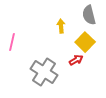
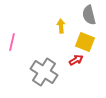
yellow square: rotated 24 degrees counterclockwise
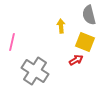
gray cross: moved 9 px left, 1 px up
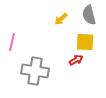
yellow arrow: moved 7 px up; rotated 128 degrees counterclockwise
yellow square: rotated 18 degrees counterclockwise
gray cross: rotated 24 degrees counterclockwise
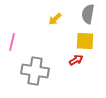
gray semicircle: moved 1 px left, 1 px up; rotated 24 degrees clockwise
yellow arrow: moved 6 px left
yellow square: moved 1 px up
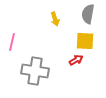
yellow arrow: rotated 64 degrees counterclockwise
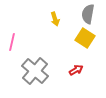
yellow square: moved 3 px up; rotated 30 degrees clockwise
red arrow: moved 10 px down
gray cross: rotated 32 degrees clockwise
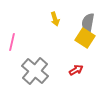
gray semicircle: moved 9 px down
